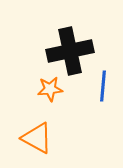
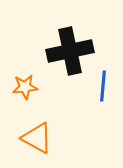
orange star: moved 25 px left, 2 px up
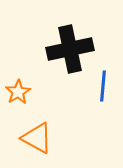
black cross: moved 2 px up
orange star: moved 7 px left, 5 px down; rotated 25 degrees counterclockwise
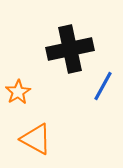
blue line: rotated 24 degrees clockwise
orange triangle: moved 1 px left, 1 px down
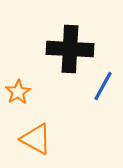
black cross: rotated 15 degrees clockwise
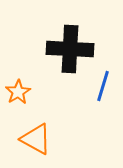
blue line: rotated 12 degrees counterclockwise
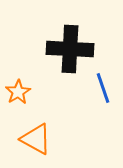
blue line: moved 2 px down; rotated 36 degrees counterclockwise
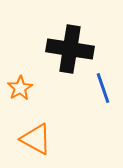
black cross: rotated 6 degrees clockwise
orange star: moved 2 px right, 4 px up
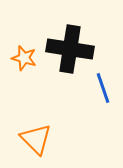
orange star: moved 4 px right, 30 px up; rotated 25 degrees counterclockwise
orange triangle: rotated 16 degrees clockwise
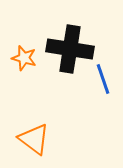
blue line: moved 9 px up
orange triangle: moved 2 px left; rotated 8 degrees counterclockwise
